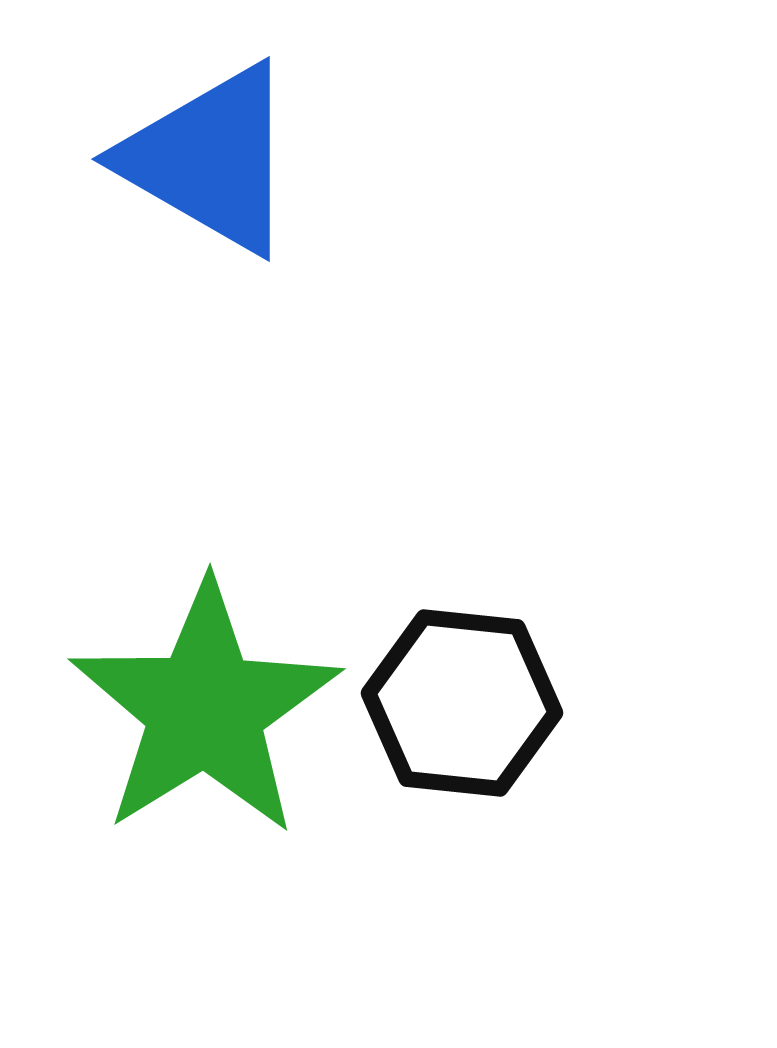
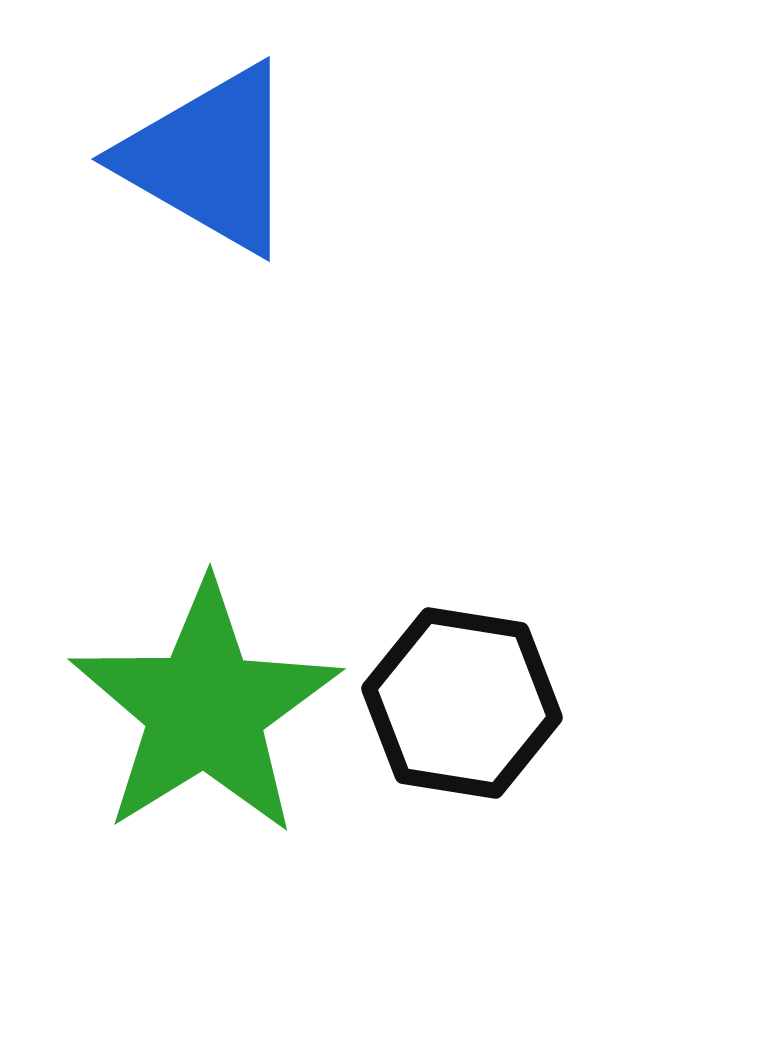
black hexagon: rotated 3 degrees clockwise
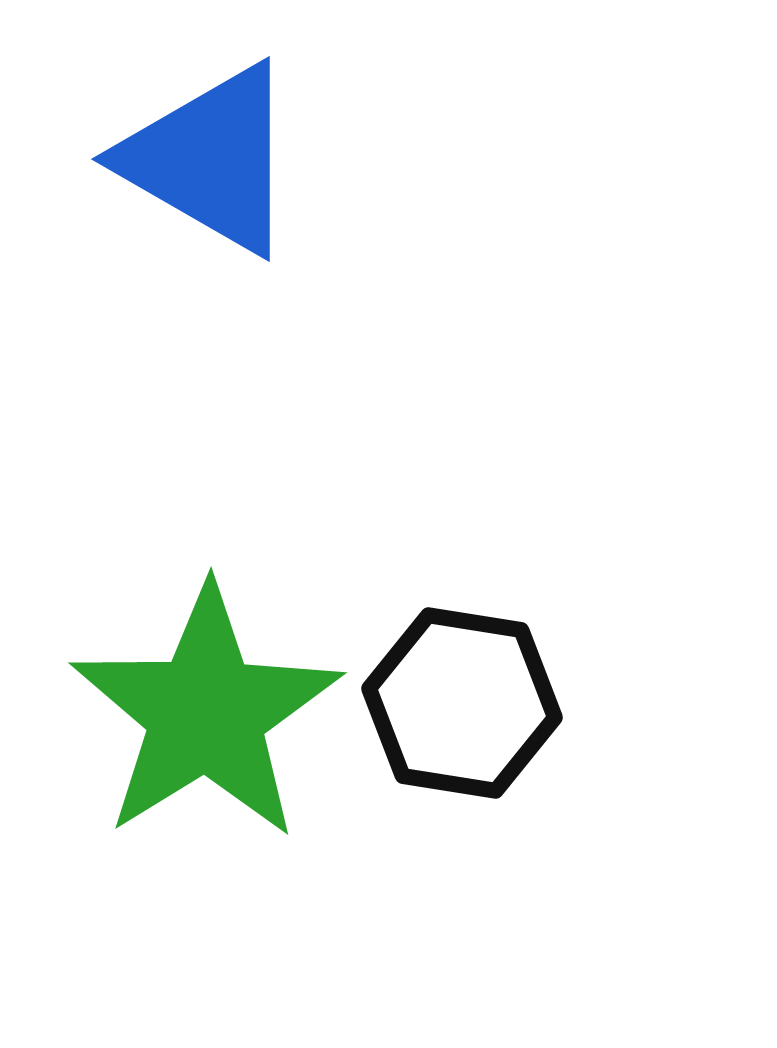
green star: moved 1 px right, 4 px down
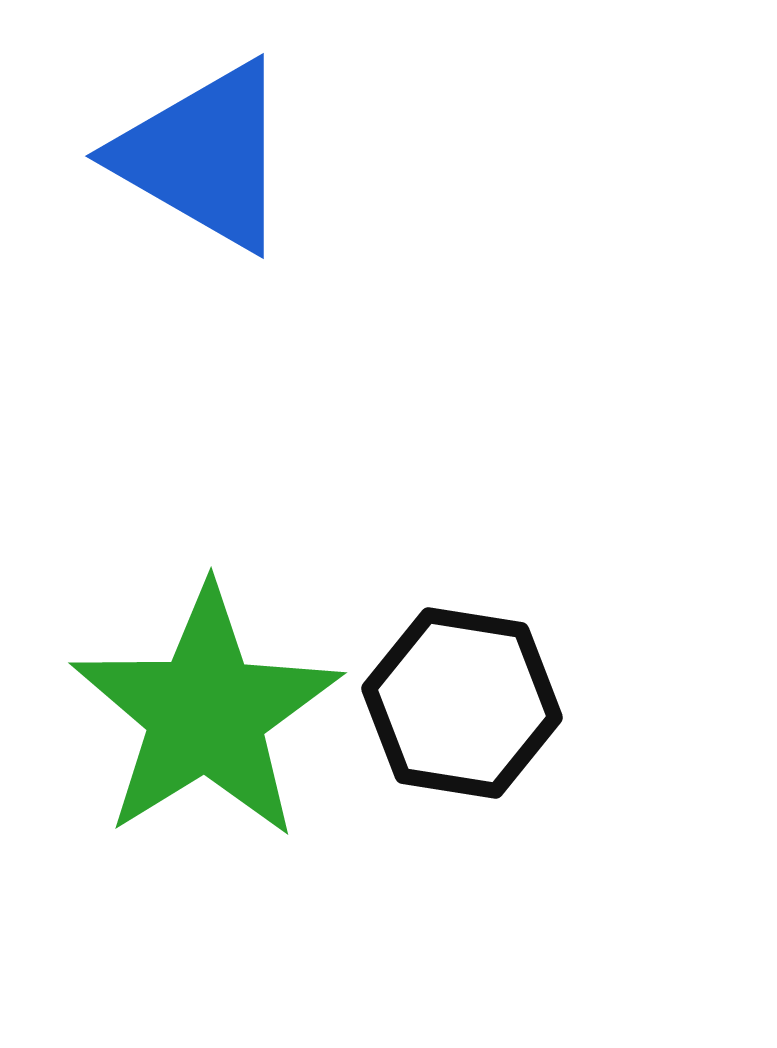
blue triangle: moved 6 px left, 3 px up
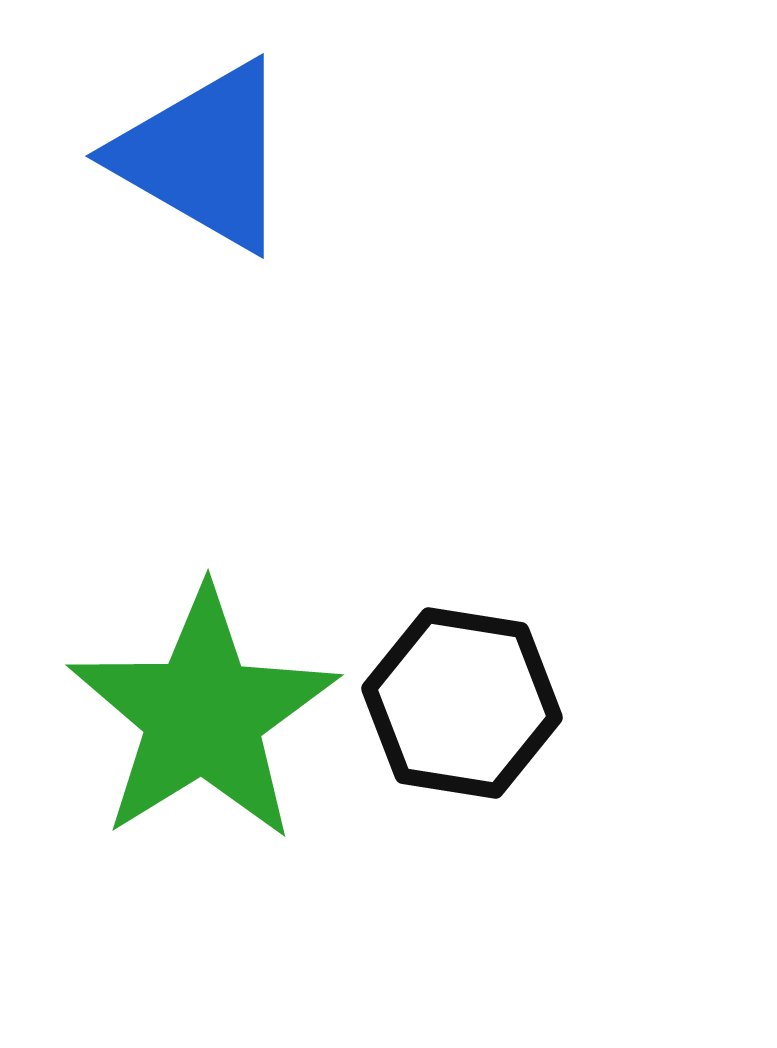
green star: moved 3 px left, 2 px down
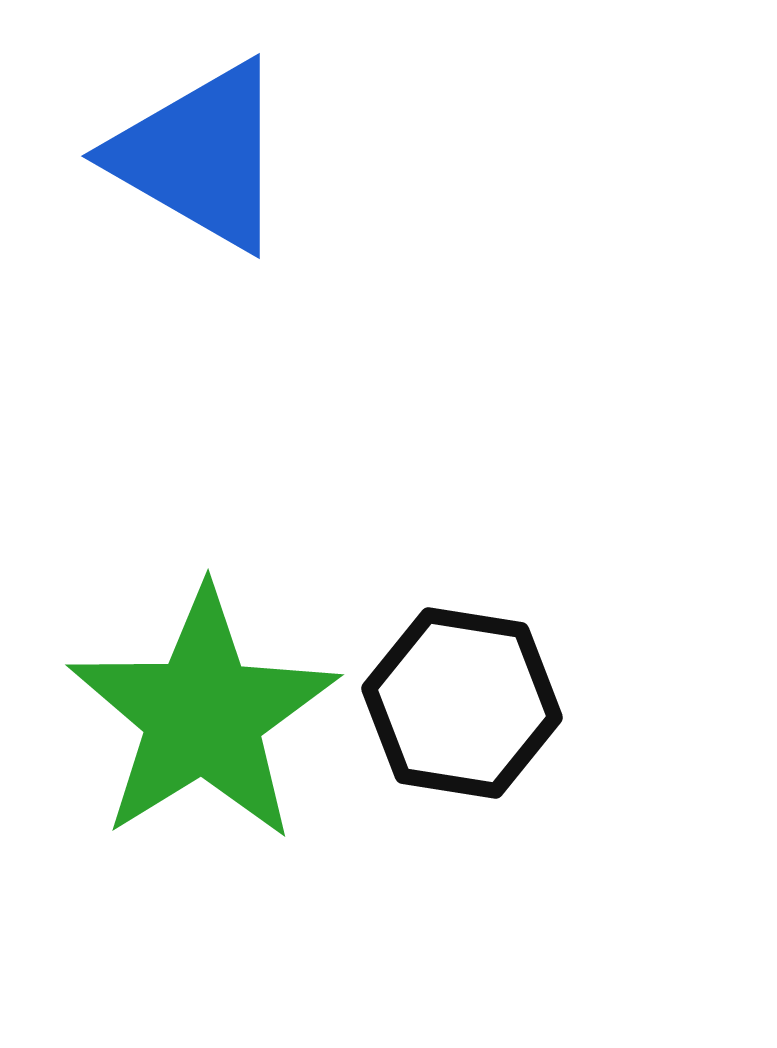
blue triangle: moved 4 px left
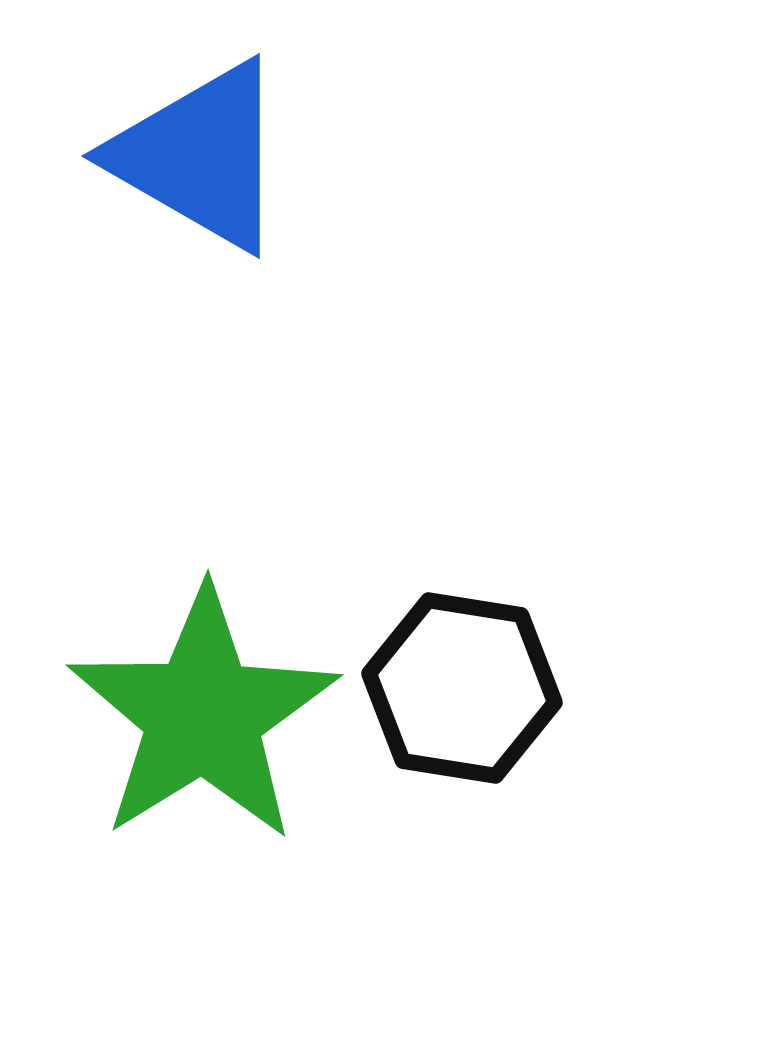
black hexagon: moved 15 px up
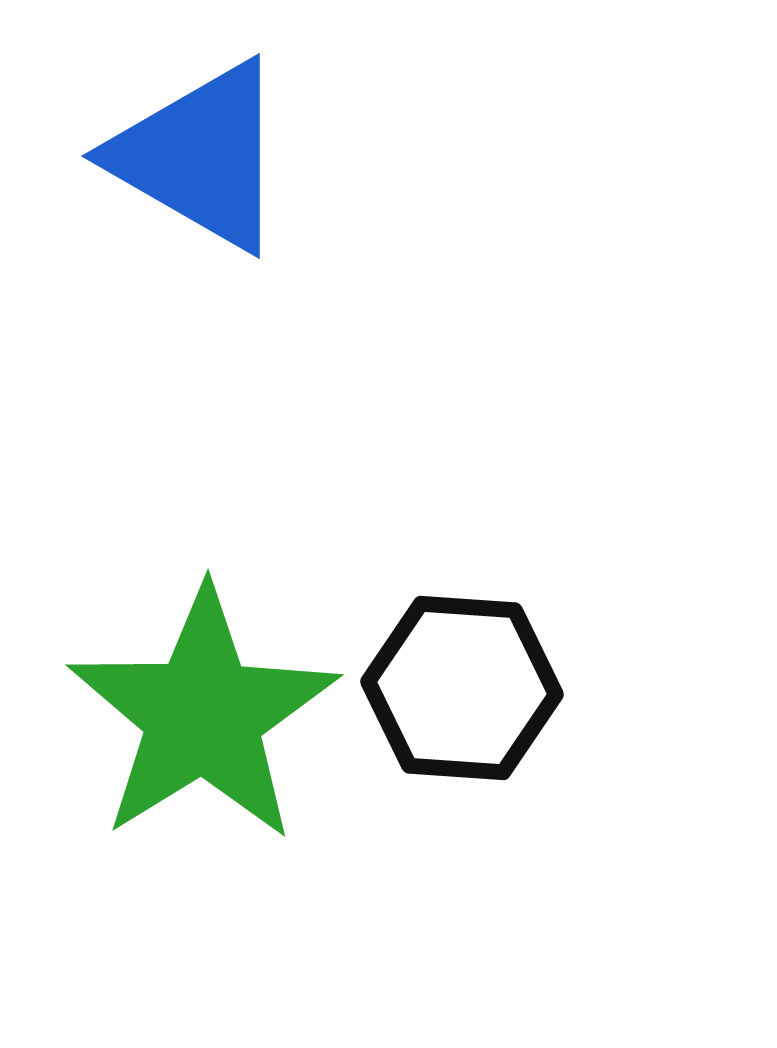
black hexagon: rotated 5 degrees counterclockwise
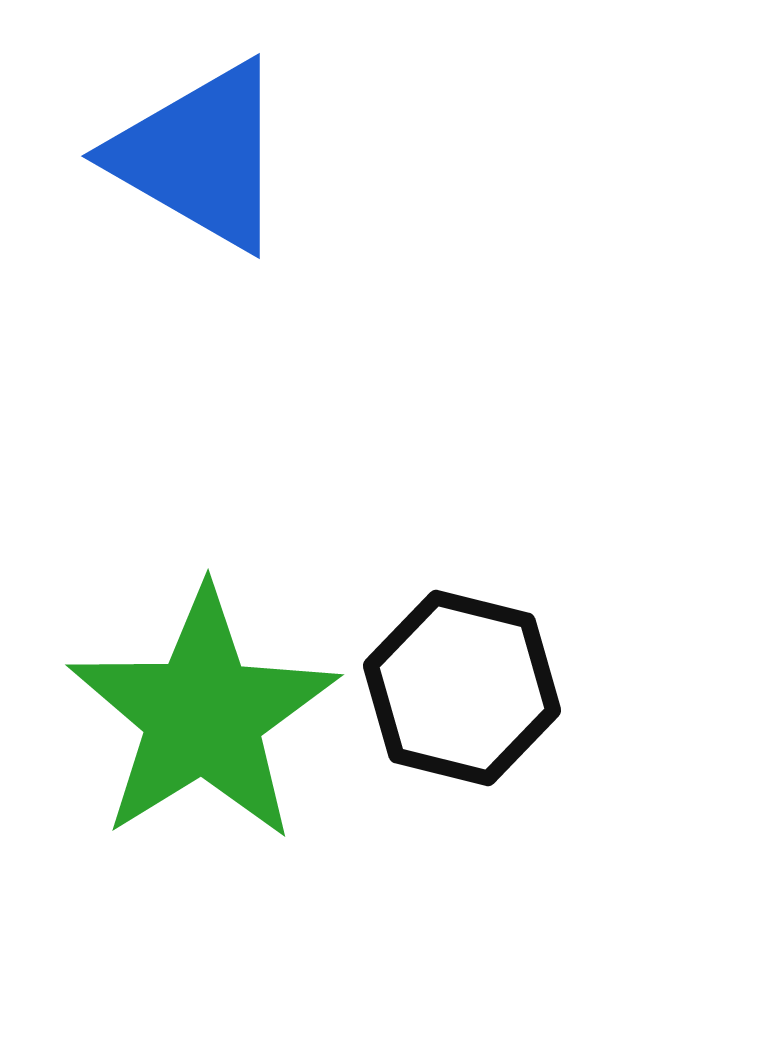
black hexagon: rotated 10 degrees clockwise
